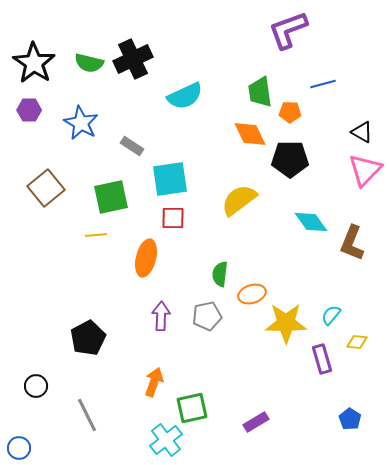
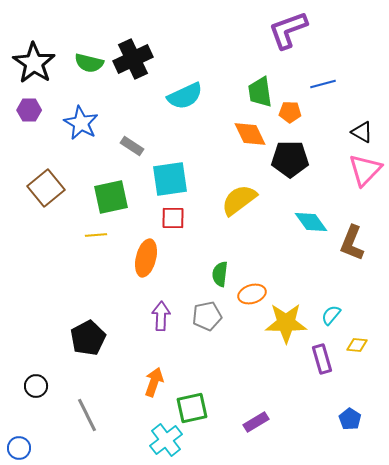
yellow diamond at (357, 342): moved 3 px down
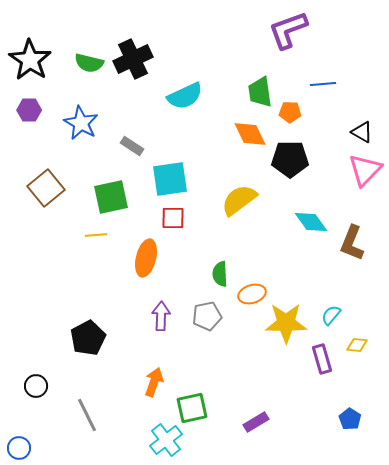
black star at (34, 63): moved 4 px left, 3 px up
blue line at (323, 84): rotated 10 degrees clockwise
green semicircle at (220, 274): rotated 10 degrees counterclockwise
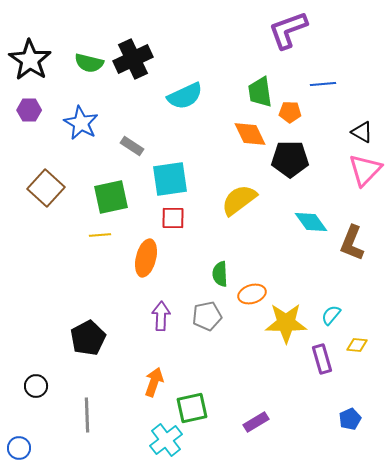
brown square at (46, 188): rotated 9 degrees counterclockwise
yellow line at (96, 235): moved 4 px right
gray line at (87, 415): rotated 24 degrees clockwise
blue pentagon at (350, 419): rotated 15 degrees clockwise
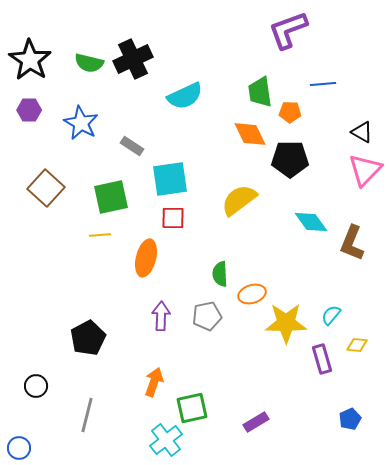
gray line at (87, 415): rotated 16 degrees clockwise
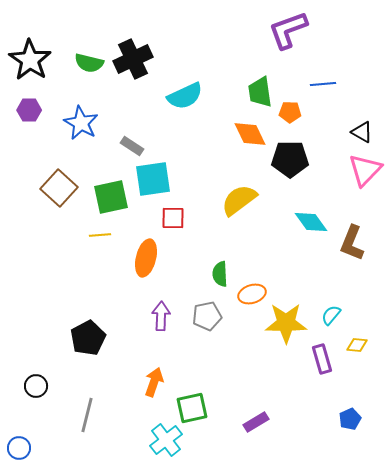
cyan square at (170, 179): moved 17 px left
brown square at (46, 188): moved 13 px right
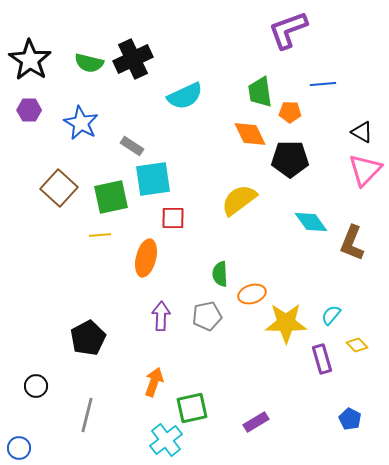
yellow diamond at (357, 345): rotated 40 degrees clockwise
blue pentagon at (350, 419): rotated 20 degrees counterclockwise
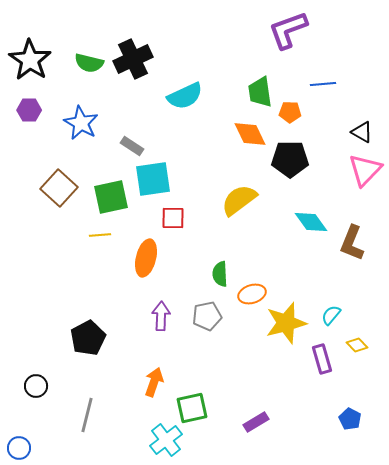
yellow star at (286, 323): rotated 15 degrees counterclockwise
